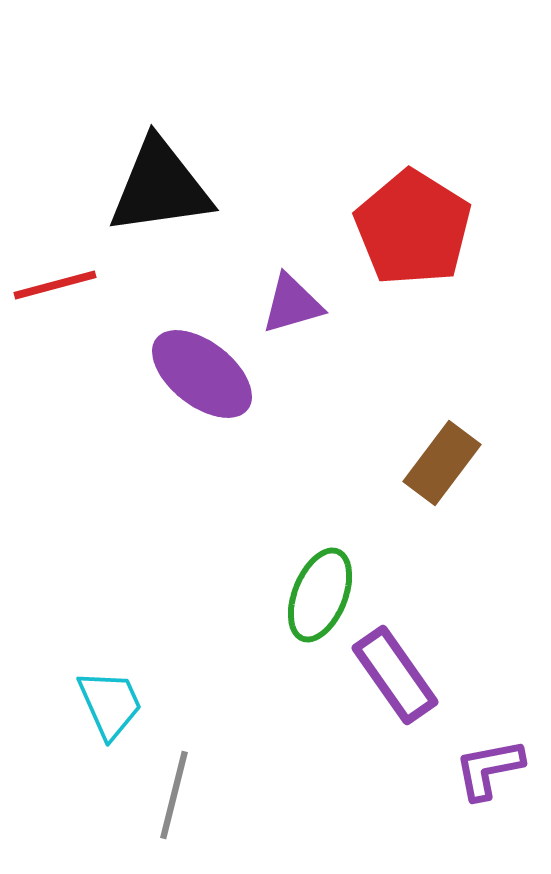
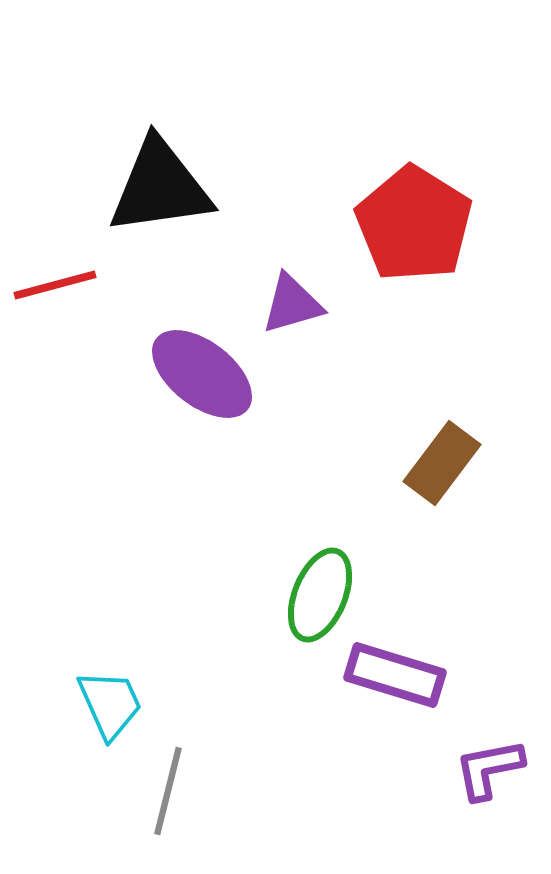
red pentagon: moved 1 px right, 4 px up
purple rectangle: rotated 38 degrees counterclockwise
gray line: moved 6 px left, 4 px up
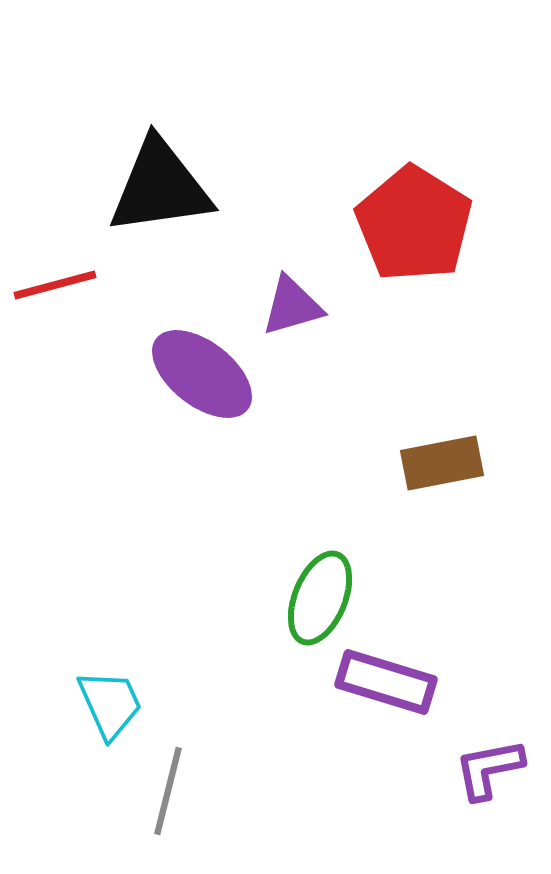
purple triangle: moved 2 px down
brown rectangle: rotated 42 degrees clockwise
green ellipse: moved 3 px down
purple rectangle: moved 9 px left, 7 px down
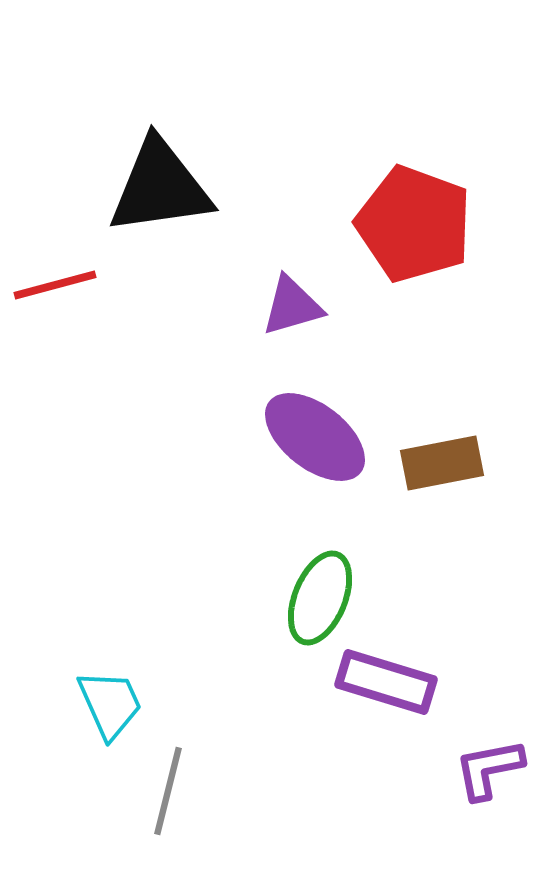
red pentagon: rotated 12 degrees counterclockwise
purple ellipse: moved 113 px right, 63 px down
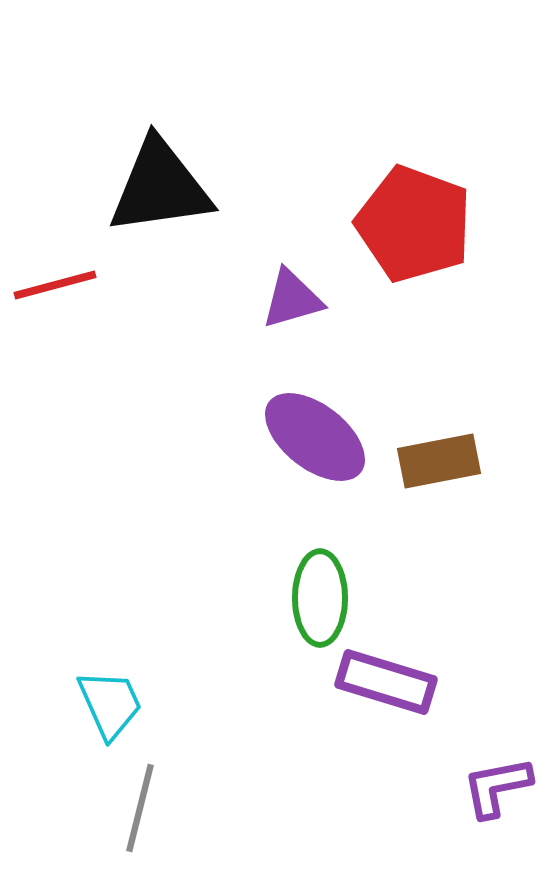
purple triangle: moved 7 px up
brown rectangle: moved 3 px left, 2 px up
green ellipse: rotated 22 degrees counterclockwise
purple L-shape: moved 8 px right, 18 px down
gray line: moved 28 px left, 17 px down
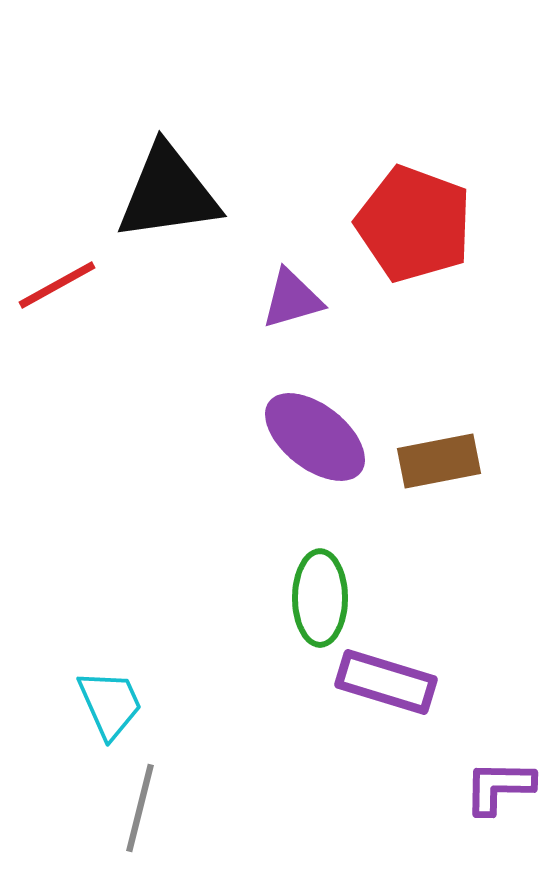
black triangle: moved 8 px right, 6 px down
red line: moved 2 px right; rotated 14 degrees counterclockwise
purple L-shape: moved 2 px right; rotated 12 degrees clockwise
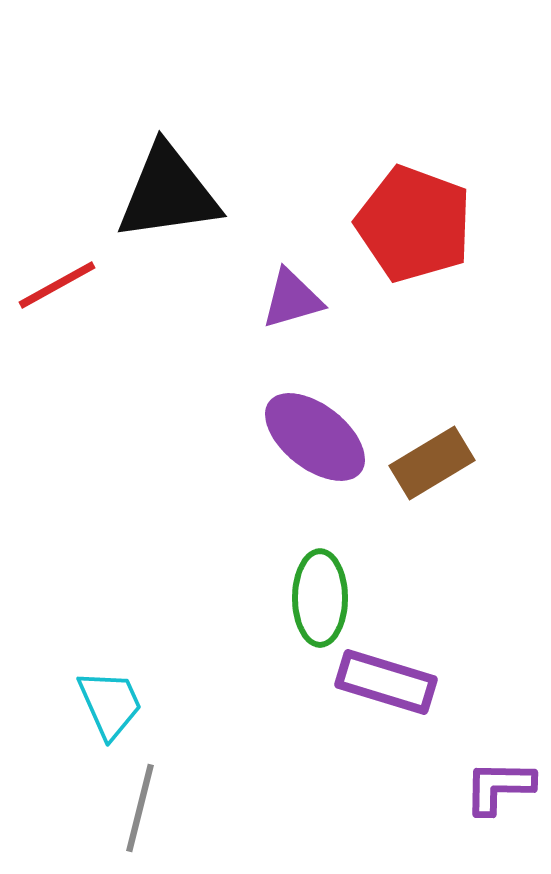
brown rectangle: moved 7 px left, 2 px down; rotated 20 degrees counterclockwise
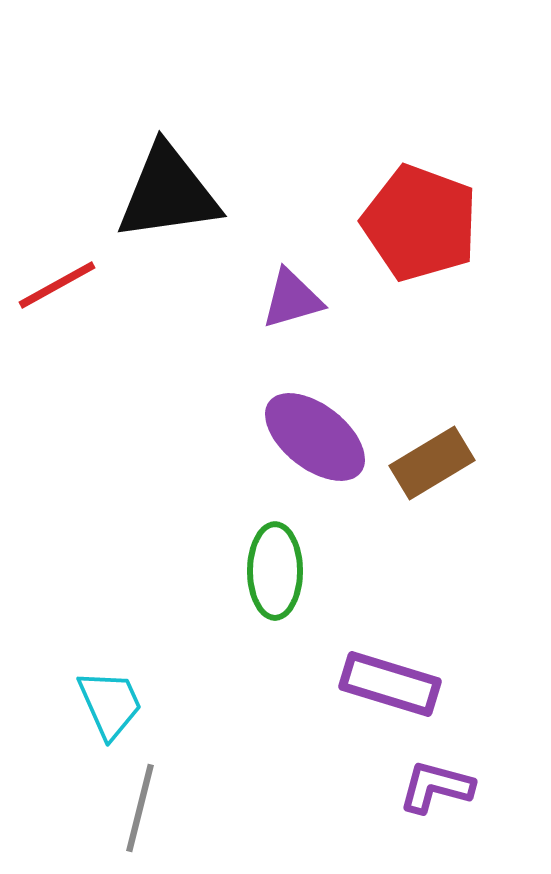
red pentagon: moved 6 px right, 1 px up
green ellipse: moved 45 px left, 27 px up
purple rectangle: moved 4 px right, 2 px down
purple L-shape: moved 63 px left; rotated 14 degrees clockwise
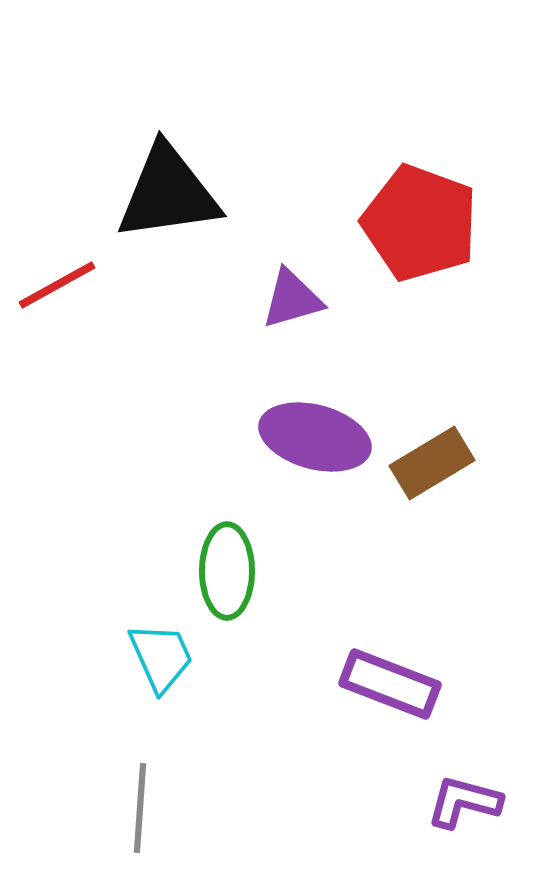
purple ellipse: rotated 23 degrees counterclockwise
green ellipse: moved 48 px left
purple rectangle: rotated 4 degrees clockwise
cyan trapezoid: moved 51 px right, 47 px up
purple L-shape: moved 28 px right, 15 px down
gray line: rotated 10 degrees counterclockwise
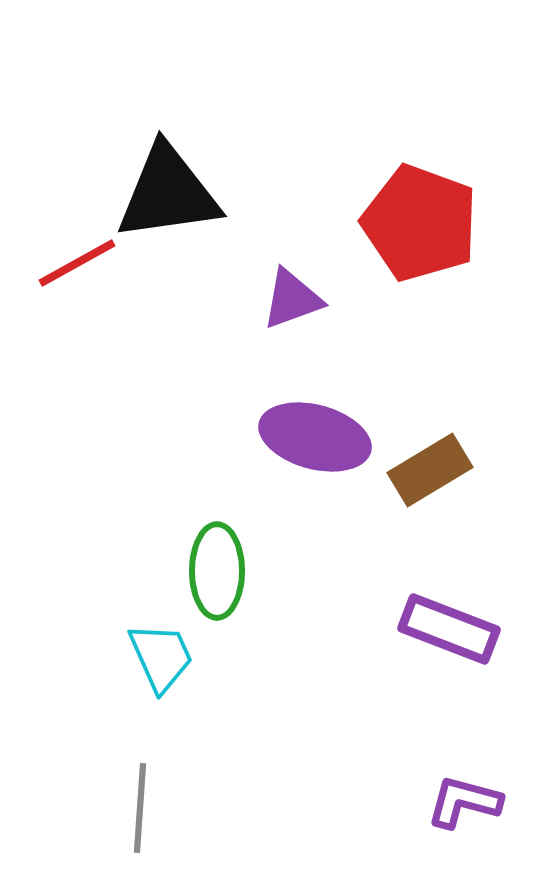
red line: moved 20 px right, 22 px up
purple triangle: rotated 4 degrees counterclockwise
brown rectangle: moved 2 px left, 7 px down
green ellipse: moved 10 px left
purple rectangle: moved 59 px right, 55 px up
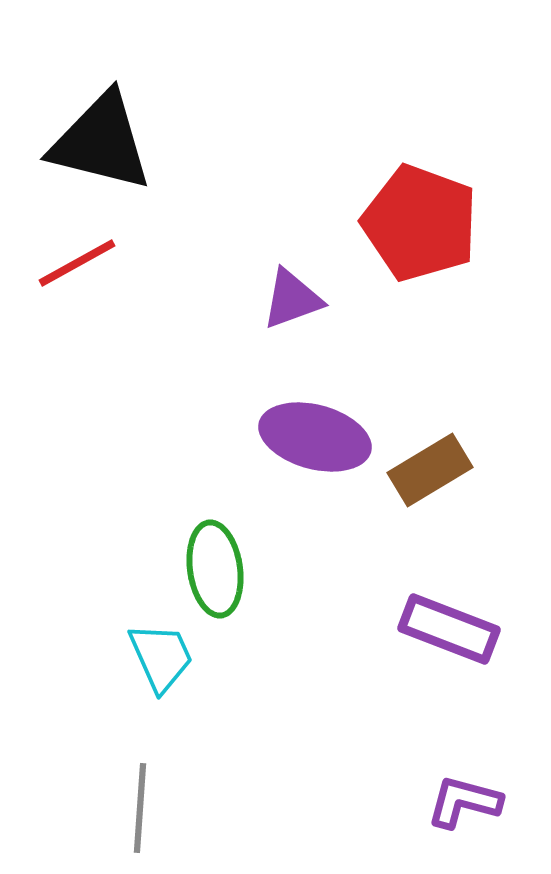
black triangle: moved 67 px left, 51 px up; rotated 22 degrees clockwise
green ellipse: moved 2 px left, 2 px up; rotated 8 degrees counterclockwise
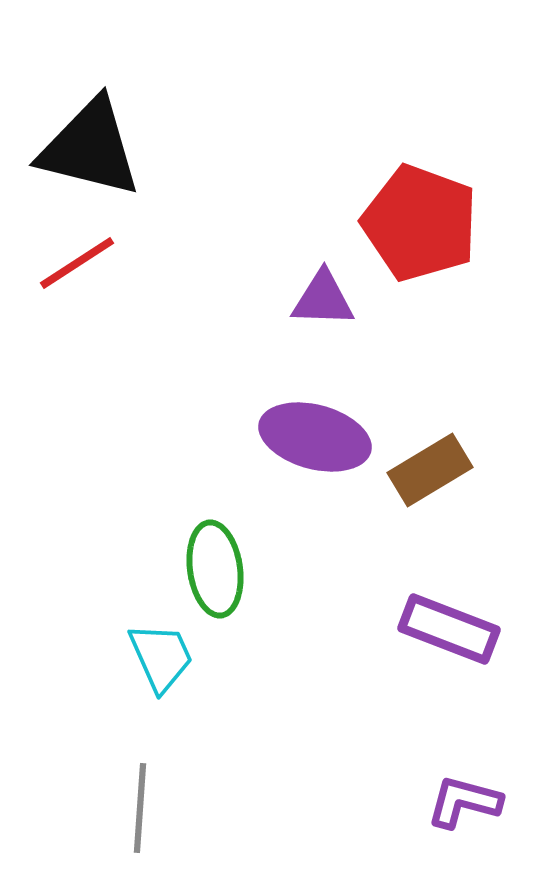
black triangle: moved 11 px left, 6 px down
red line: rotated 4 degrees counterclockwise
purple triangle: moved 31 px right; rotated 22 degrees clockwise
